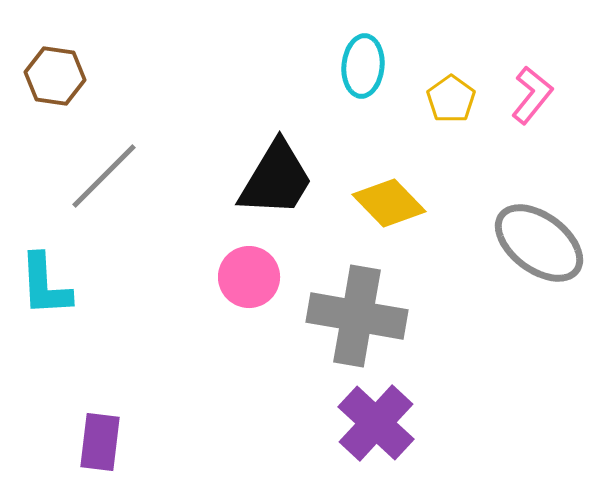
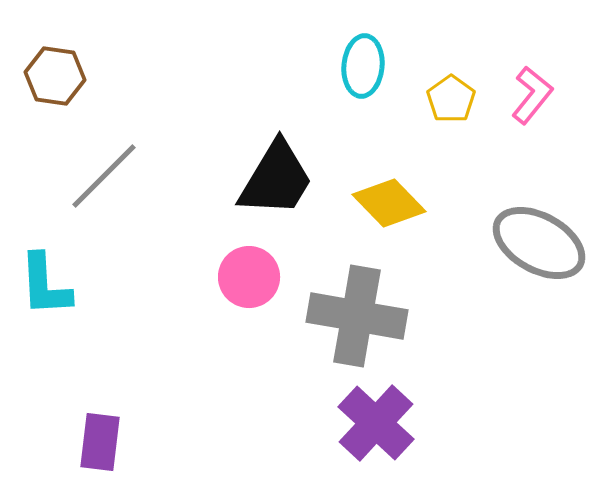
gray ellipse: rotated 8 degrees counterclockwise
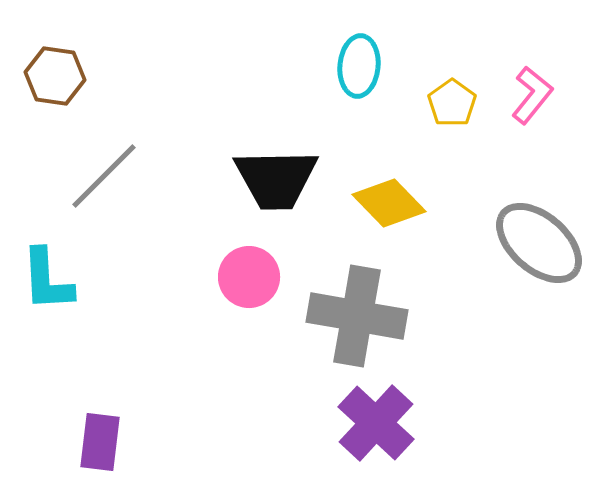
cyan ellipse: moved 4 px left
yellow pentagon: moved 1 px right, 4 px down
black trapezoid: rotated 58 degrees clockwise
gray ellipse: rotated 12 degrees clockwise
cyan L-shape: moved 2 px right, 5 px up
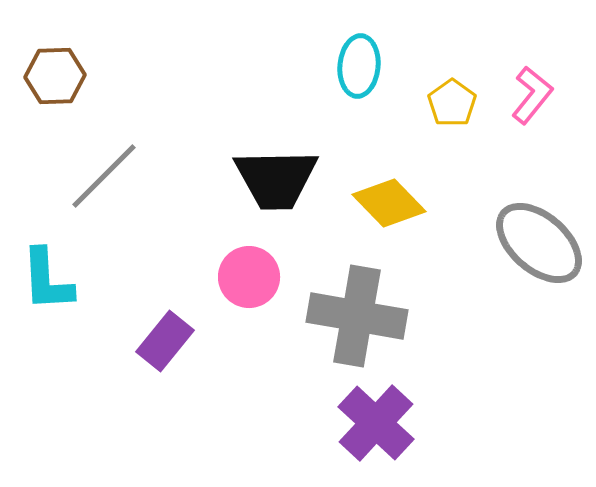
brown hexagon: rotated 10 degrees counterclockwise
purple rectangle: moved 65 px right, 101 px up; rotated 32 degrees clockwise
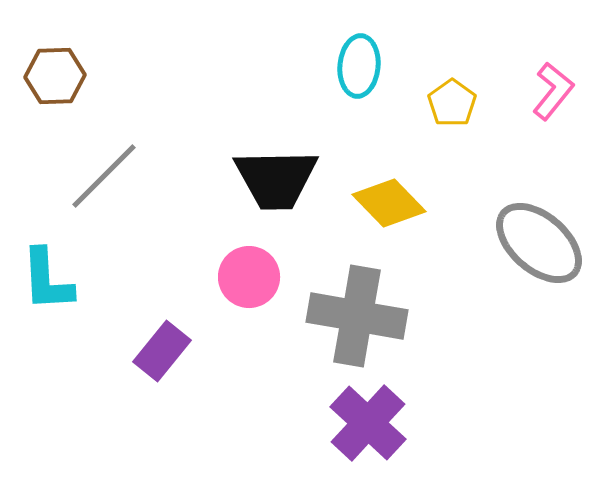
pink L-shape: moved 21 px right, 4 px up
purple rectangle: moved 3 px left, 10 px down
purple cross: moved 8 px left
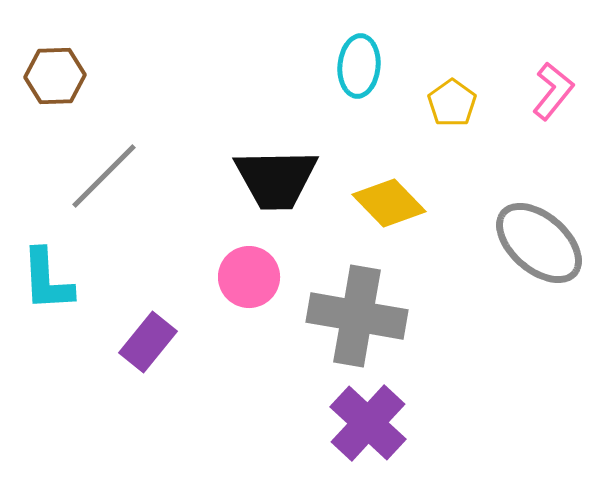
purple rectangle: moved 14 px left, 9 px up
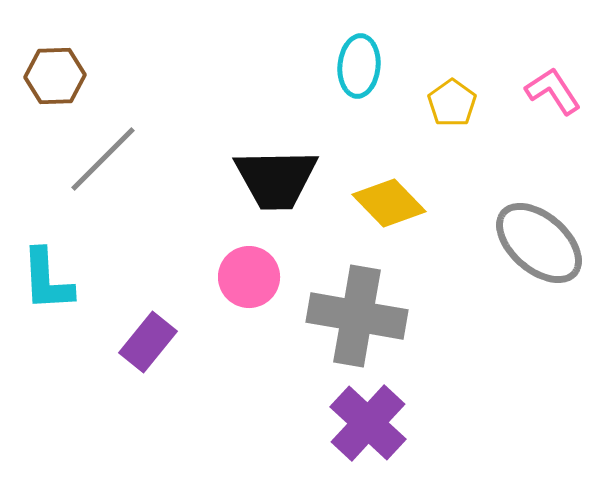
pink L-shape: rotated 72 degrees counterclockwise
gray line: moved 1 px left, 17 px up
